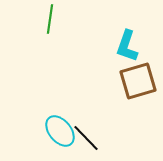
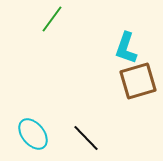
green line: moved 2 px right; rotated 28 degrees clockwise
cyan L-shape: moved 1 px left, 2 px down
cyan ellipse: moved 27 px left, 3 px down
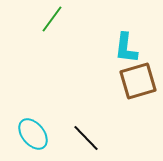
cyan L-shape: rotated 12 degrees counterclockwise
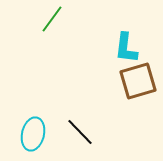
cyan ellipse: rotated 52 degrees clockwise
black line: moved 6 px left, 6 px up
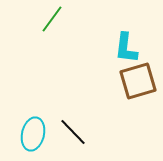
black line: moved 7 px left
